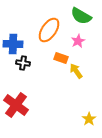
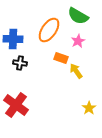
green semicircle: moved 3 px left
blue cross: moved 5 px up
black cross: moved 3 px left
yellow star: moved 11 px up
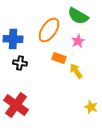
orange rectangle: moved 2 px left
yellow star: moved 2 px right, 1 px up; rotated 16 degrees counterclockwise
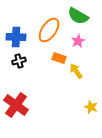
blue cross: moved 3 px right, 2 px up
black cross: moved 1 px left, 2 px up; rotated 24 degrees counterclockwise
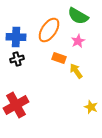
black cross: moved 2 px left, 2 px up
red cross: rotated 25 degrees clockwise
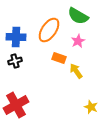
black cross: moved 2 px left, 2 px down
